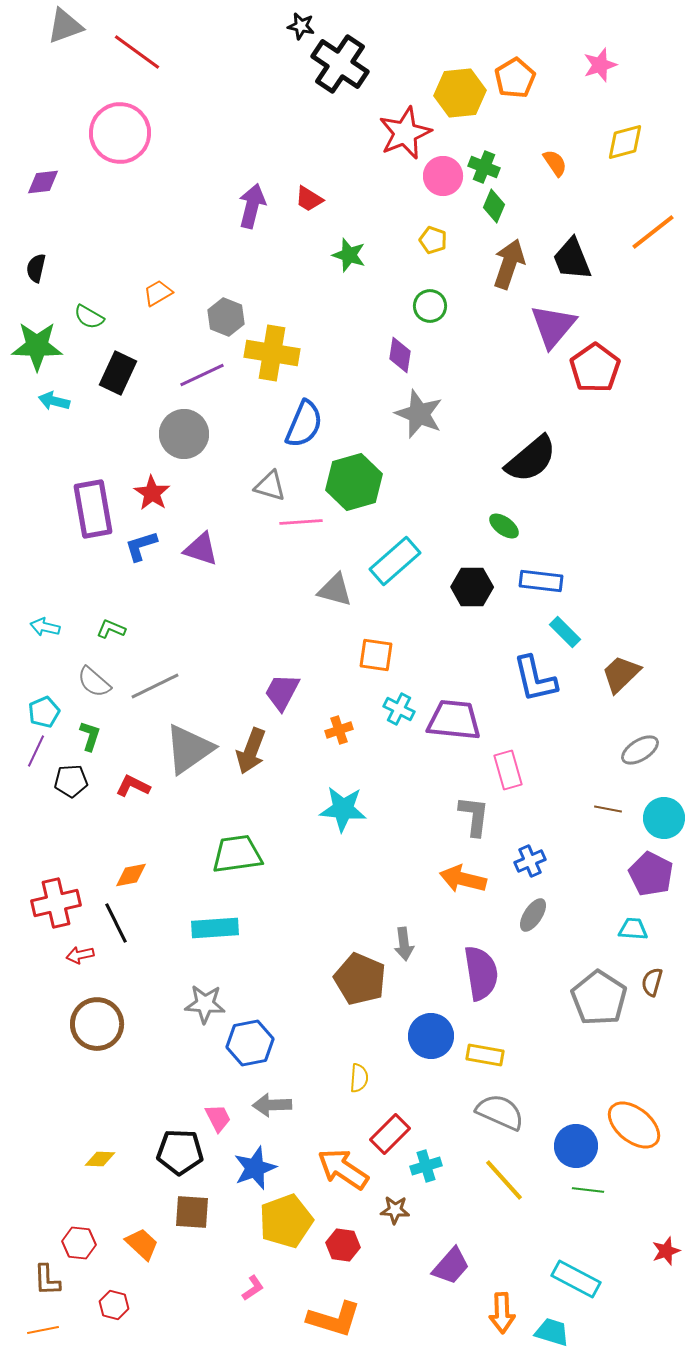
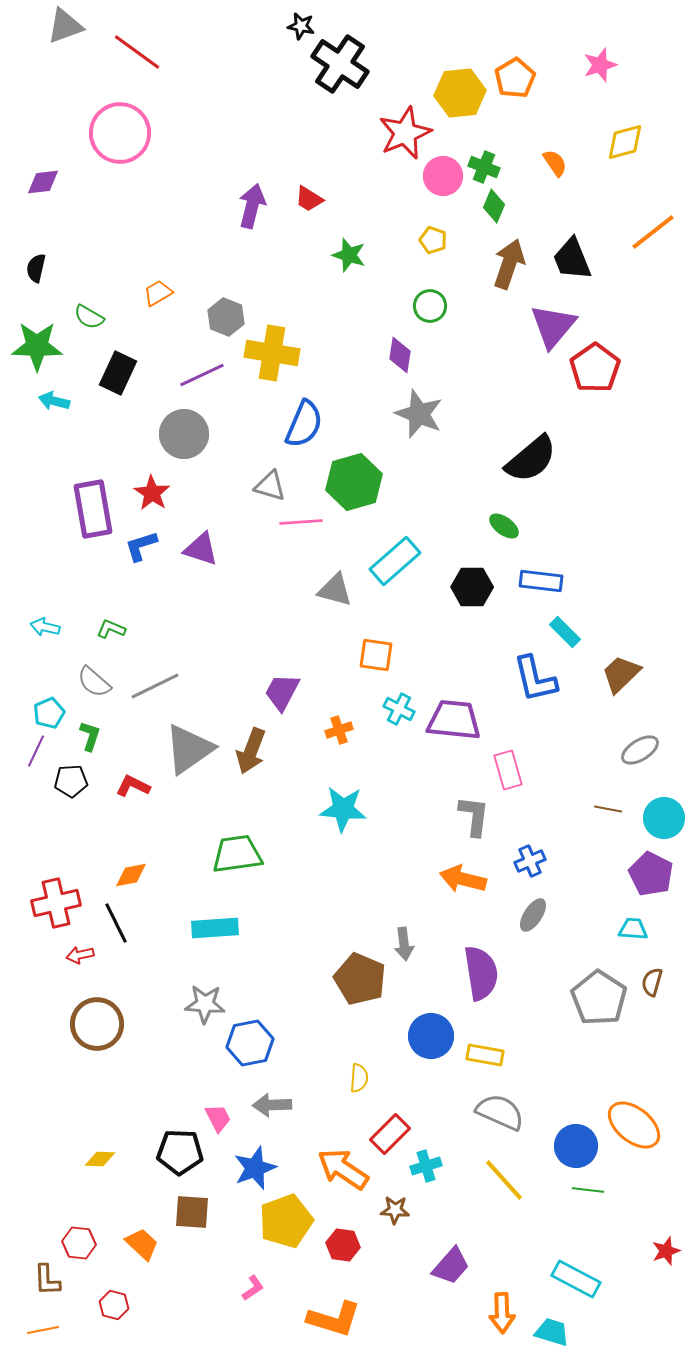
cyan pentagon at (44, 712): moved 5 px right, 1 px down
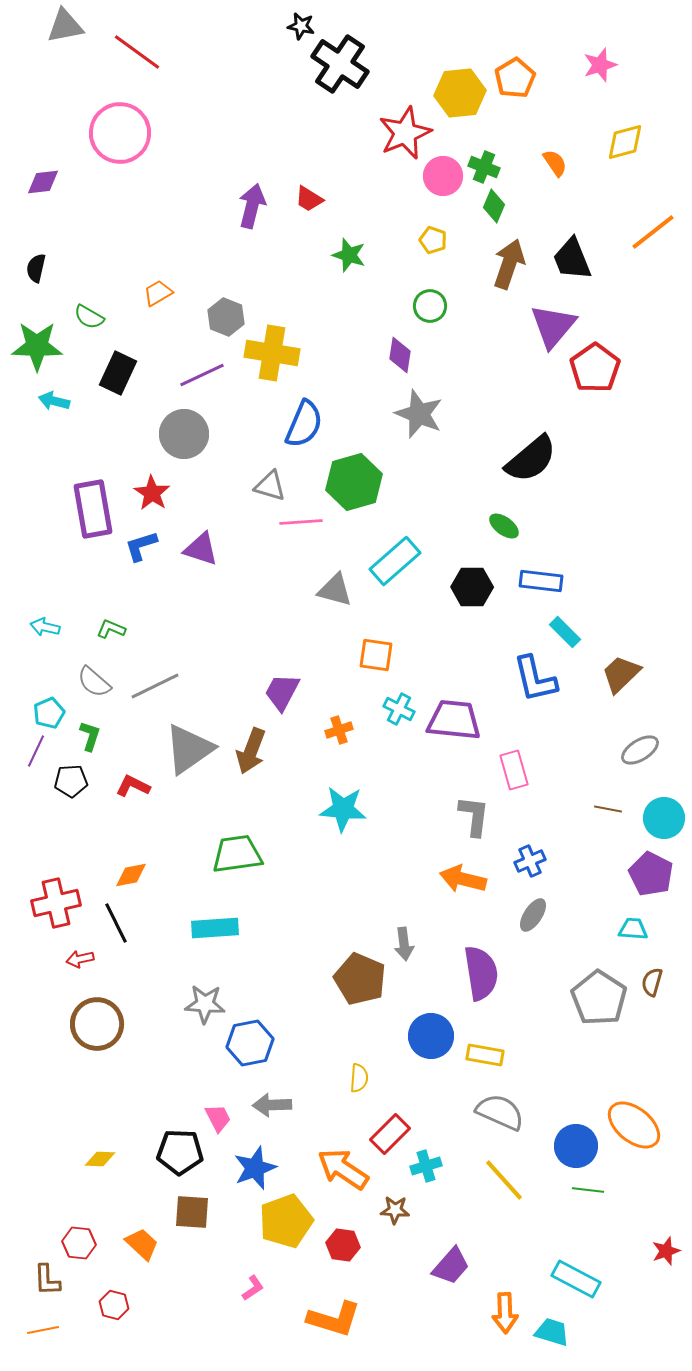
gray triangle at (65, 26): rotated 9 degrees clockwise
pink rectangle at (508, 770): moved 6 px right
red arrow at (80, 955): moved 4 px down
orange arrow at (502, 1313): moved 3 px right
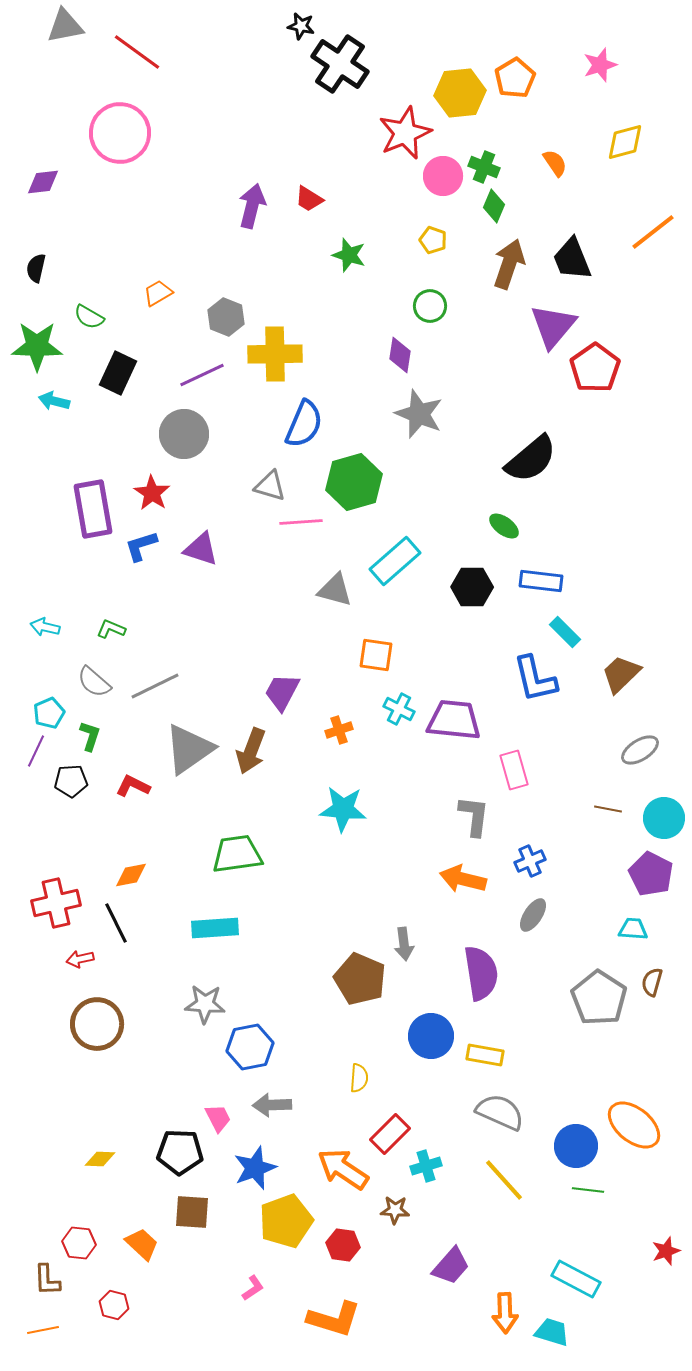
yellow cross at (272, 353): moved 3 px right, 1 px down; rotated 10 degrees counterclockwise
blue hexagon at (250, 1043): moved 4 px down
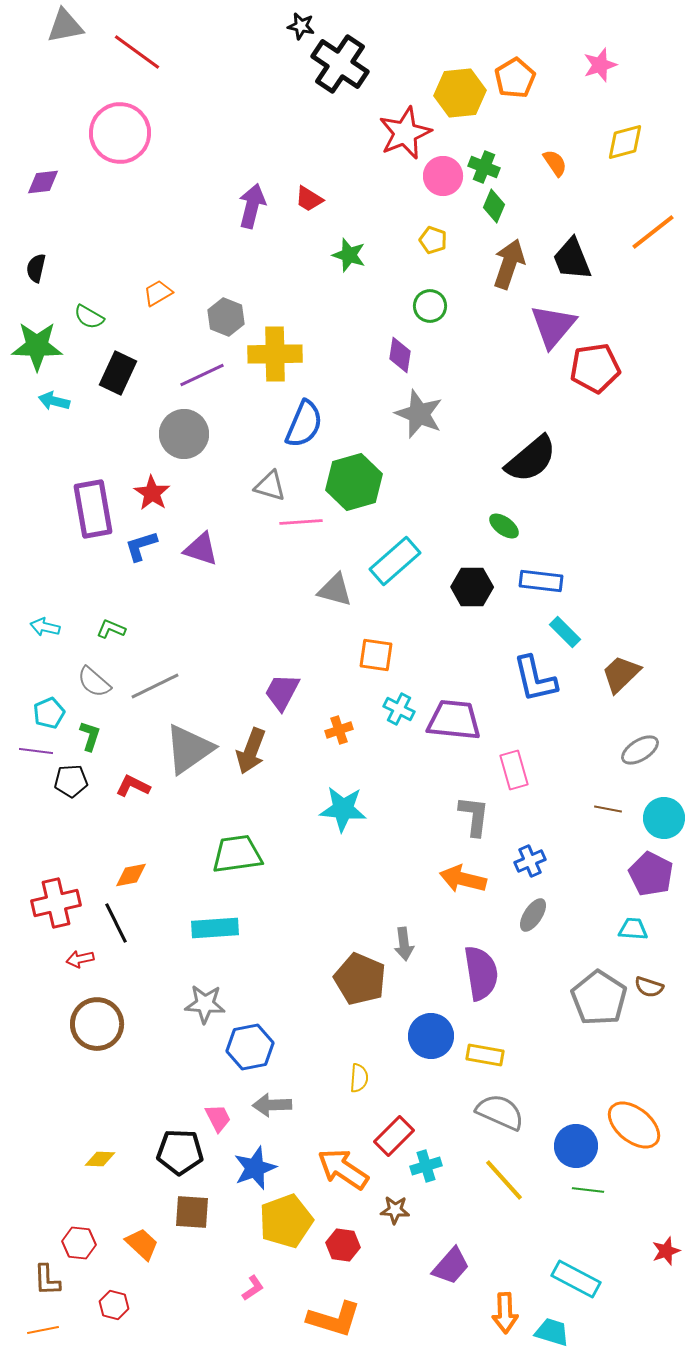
red pentagon at (595, 368): rotated 27 degrees clockwise
purple line at (36, 751): rotated 72 degrees clockwise
brown semicircle at (652, 982): moved 3 px left, 5 px down; rotated 88 degrees counterclockwise
red rectangle at (390, 1134): moved 4 px right, 2 px down
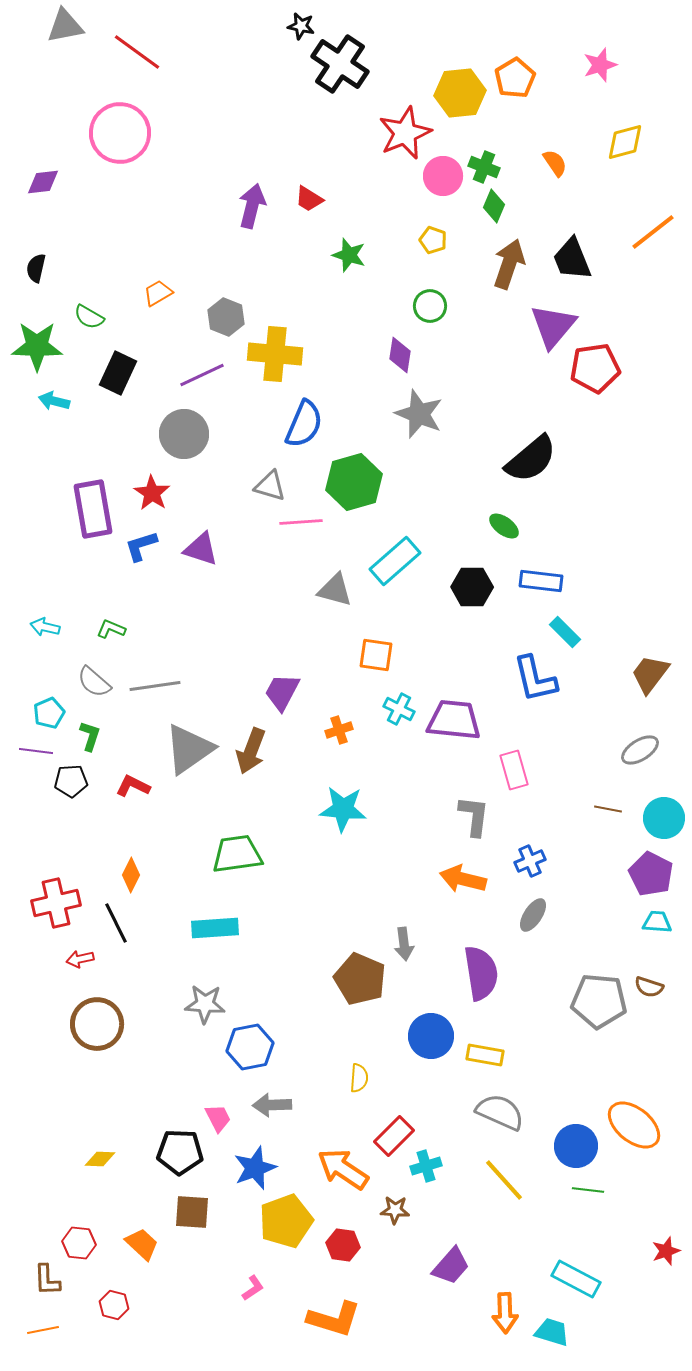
yellow cross at (275, 354): rotated 6 degrees clockwise
brown trapezoid at (621, 674): moved 29 px right; rotated 9 degrees counterclockwise
gray line at (155, 686): rotated 18 degrees clockwise
orange diamond at (131, 875): rotated 52 degrees counterclockwise
cyan trapezoid at (633, 929): moved 24 px right, 7 px up
gray pentagon at (599, 998): moved 3 px down; rotated 28 degrees counterclockwise
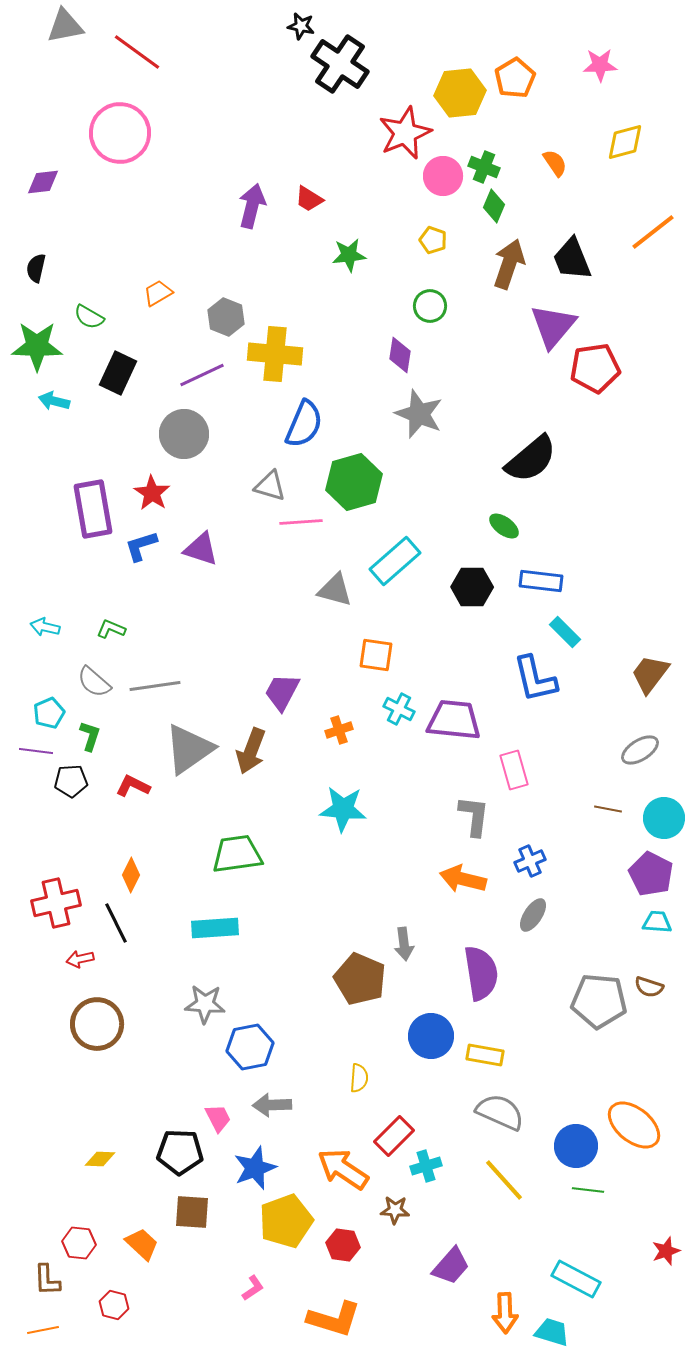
pink star at (600, 65): rotated 16 degrees clockwise
green star at (349, 255): rotated 24 degrees counterclockwise
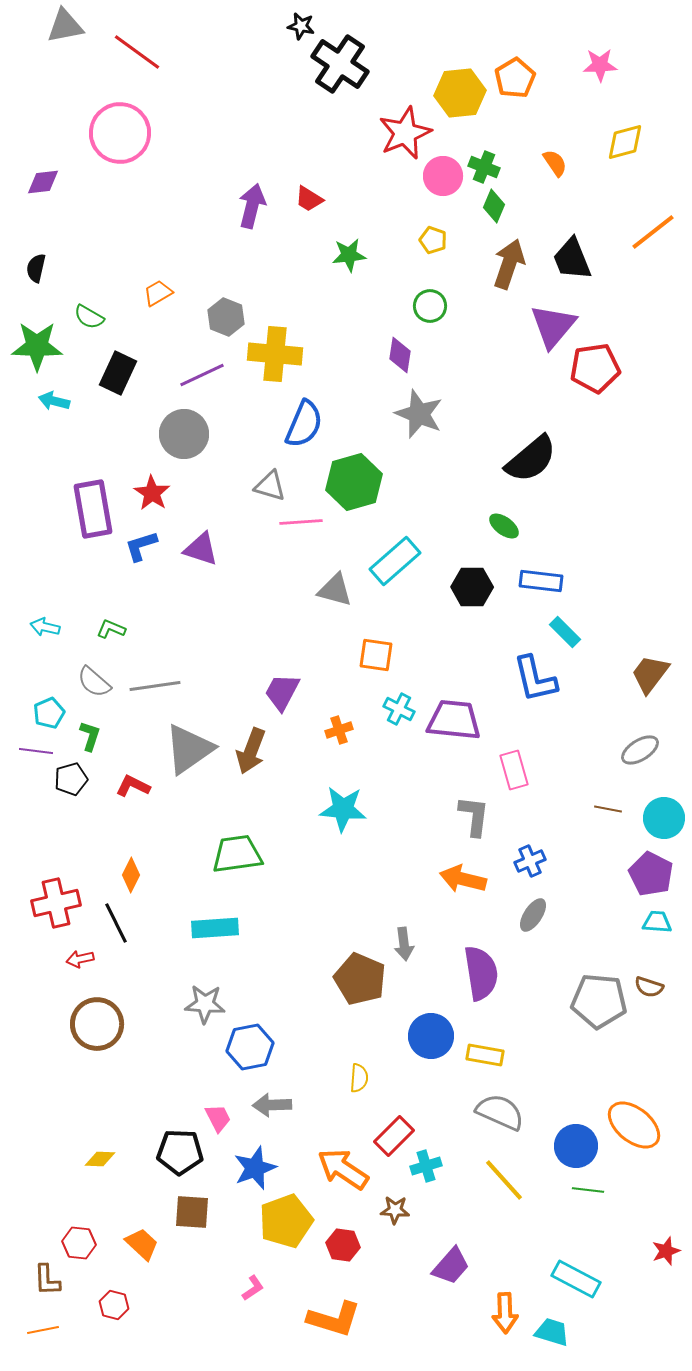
black pentagon at (71, 781): moved 2 px up; rotated 12 degrees counterclockwise
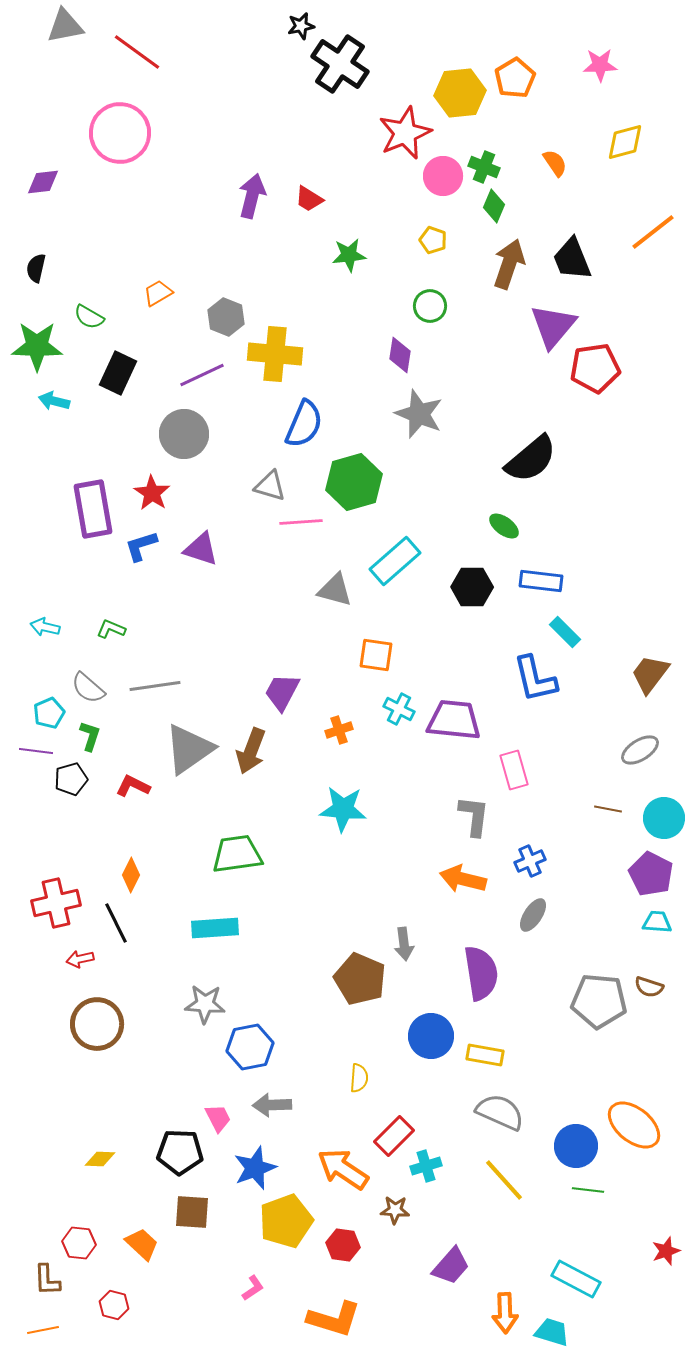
black star at (301, 26): rotated 24 degrees counterclockwise
purple arrow at (252, 206): moved 10 px up
gray semicircle at (94, 682): moved 6 px left, 6 px down
